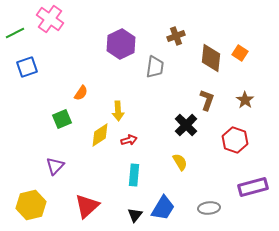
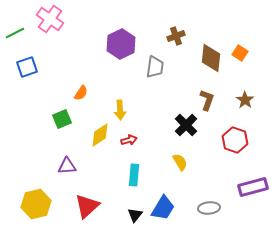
yellow arrow: moved 2 px right, 1 px up
purple triangle: moved 12 px right; rotated 42 degrees clockwise
yellow hexagon: moved 5 px right, 1 px up
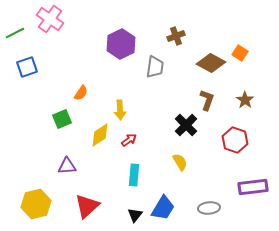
brown diamond: moved 5 px down; rotated 68 degrees counterclockwise
red arrow: rotated 21 degrees counterclockwise
purple rectangle: rotated 8 degrees clockwise
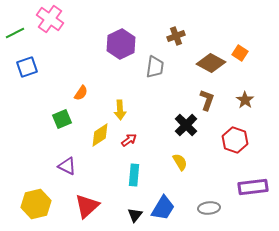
purple triangle: rotated 30 degrees clockwise
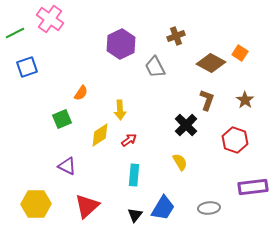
gray trapezoid: rotated 145 degrees clockwise
yellow hexagon: rotated 12 degrees clockwise
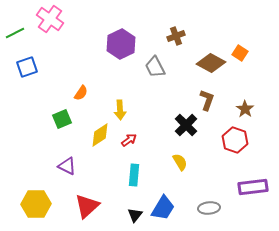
brown star: moved 9 px down
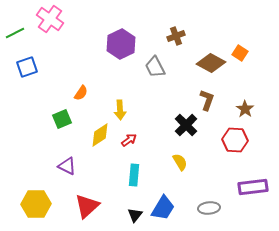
red hexagon: rotated 15 degrees counterclockwise
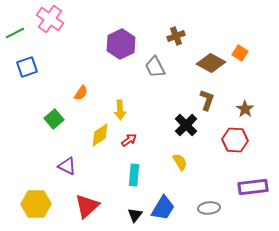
green square: moved 8 px left; rotated 18 degrees counterclockwise
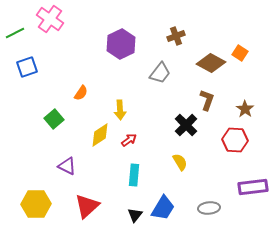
gray trapezoid: moved 5 px right, 6 px down; rotated 115 degrees counterclockwise
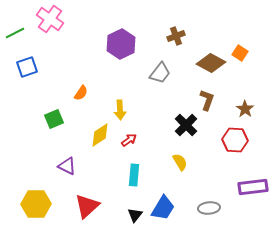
green square: rotated 18 degrees clockwise
